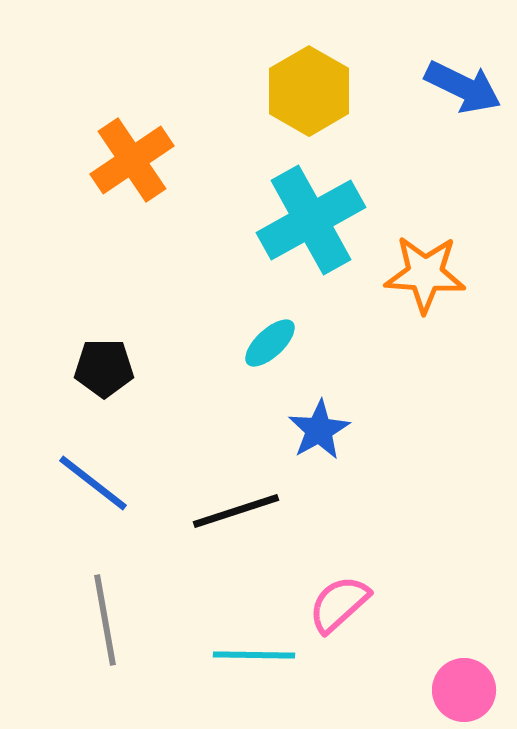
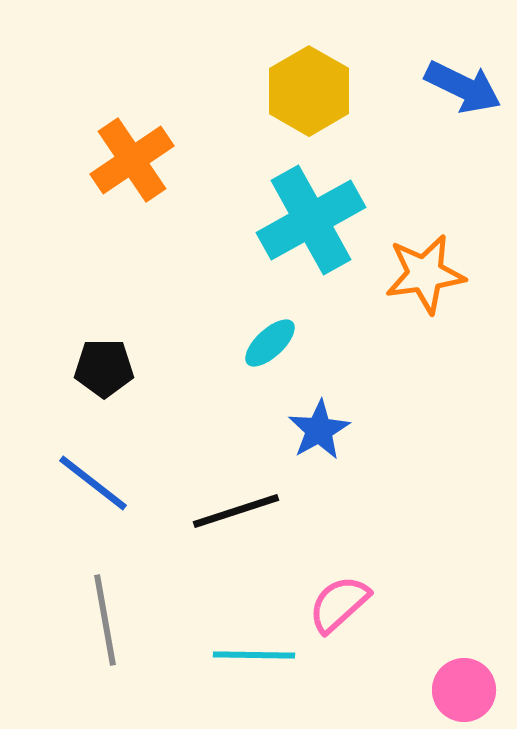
orange star: rotated 12 degrees counterclockwise
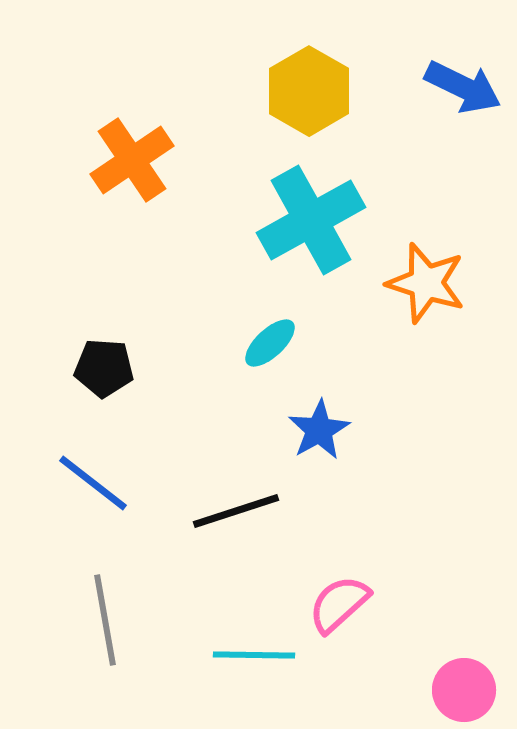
orange star: moved 1 px right, 9 px down; rotated 26 degrees clockwise
black pentagon: rotated 4 degrees clockwise
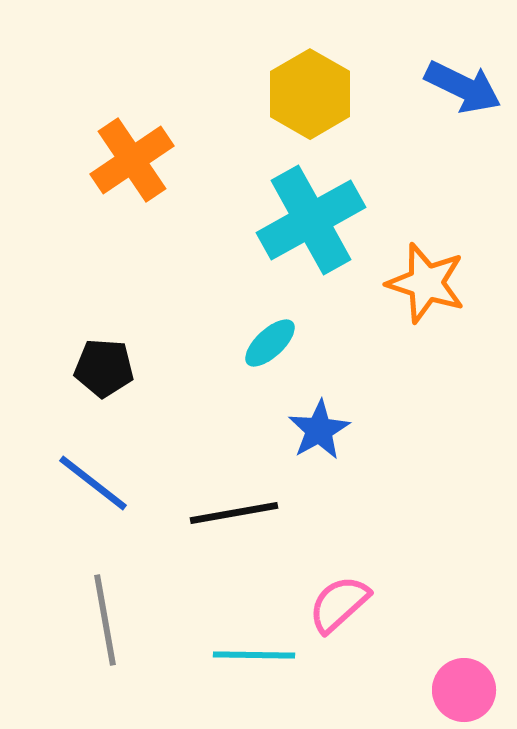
yellow hexagon: moved 1 px right, 3 px down
black line: moved 2 px left, 2 px down; rotated 8 degrees clockwise
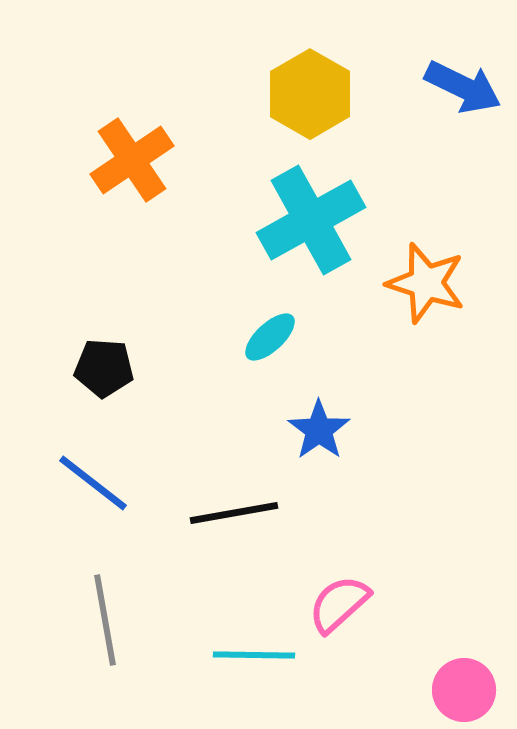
cyan ellipse: moved 6 px up
blue star: rotated 6 degrees counterclockwise
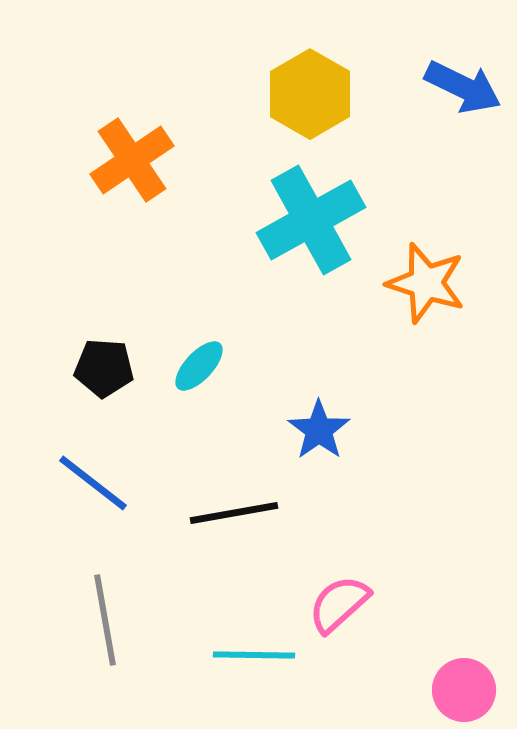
cyan ellipse: moved 71 px left, 29 px down; rotated 4 degrees counterclockwise
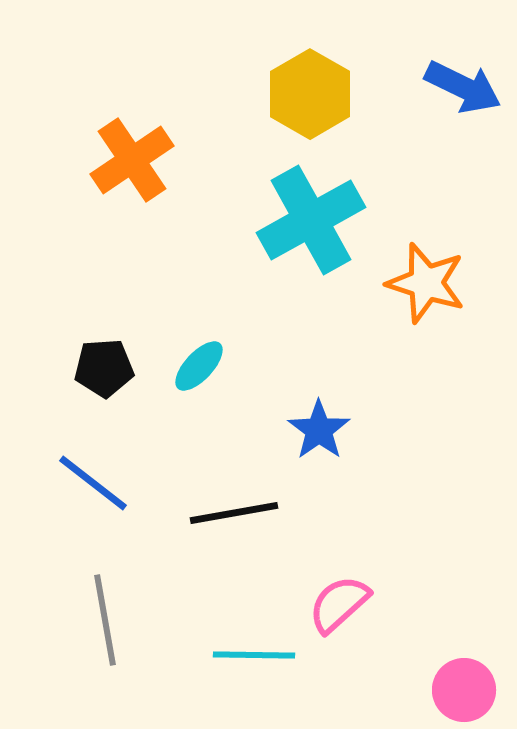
black pentagon: rotated 8 degrees counterclockwise
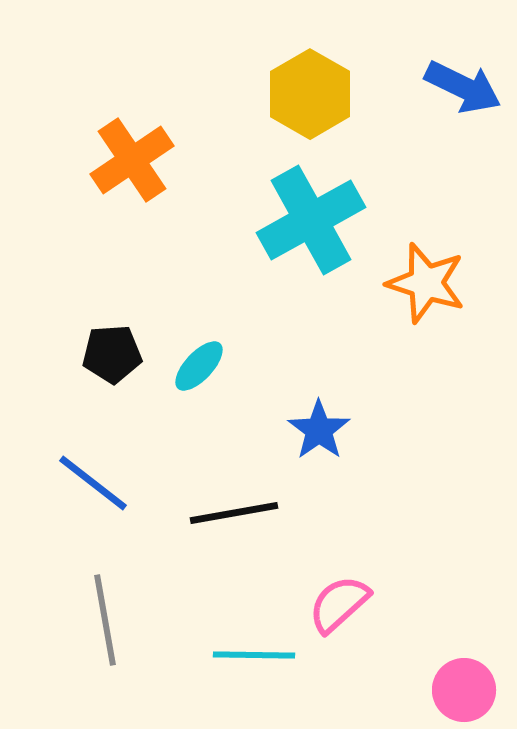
black pentagon: moved 8 px right, 14 px up
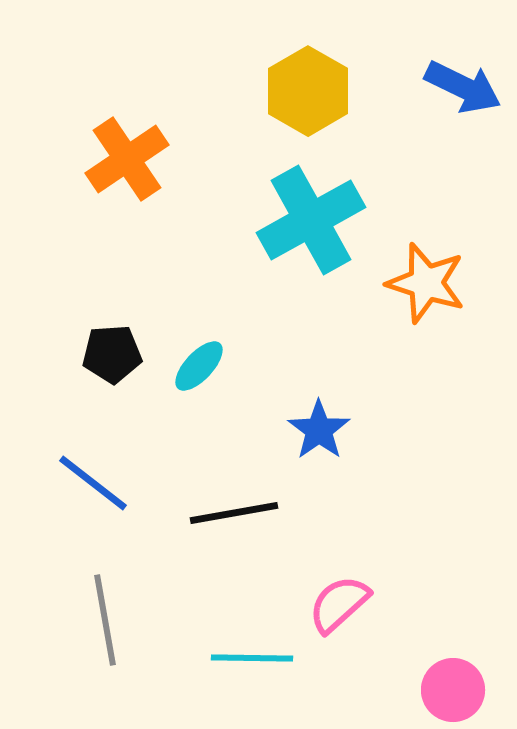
yellow hexagon: moved 2 px left, 3 px up
orange cross: moved 5 px left, 1 px up
cyan line: moved 2 px left, 3 px down
pink circle: moved 11 px left
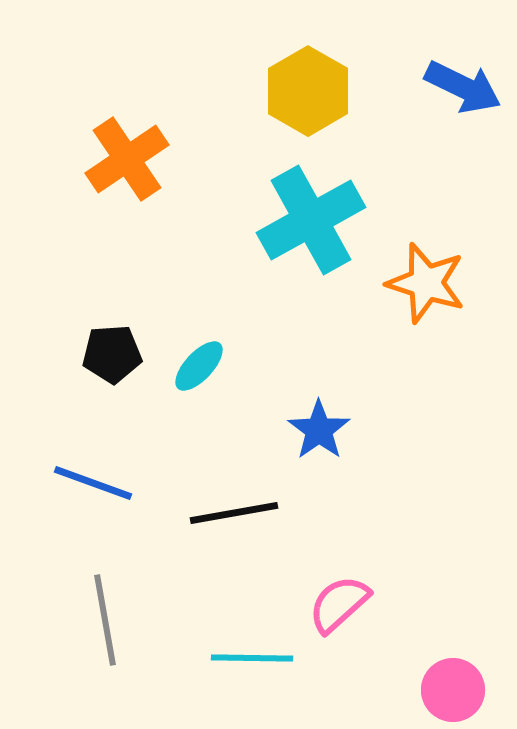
blue line: rotated 18 degrees counterclockwise
